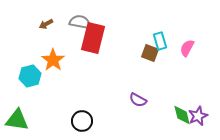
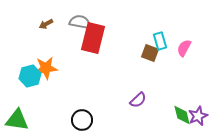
pink semicircle: moved 3 px left
orange star: moved 7 px left, 8 px down; rotated 30 degrees clockwise
purple semicircle: rotated 72 degrees counterclockwise
black circle: moved 1 px up
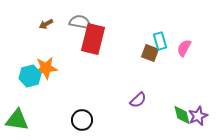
red rectangle: moved 1 px down
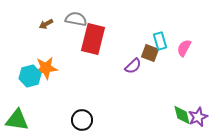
gray semicircle: moved 4 px left, 3 px up
purple semicircle: moved 5 px left, 34 px up
purple star: moved 1 px down
